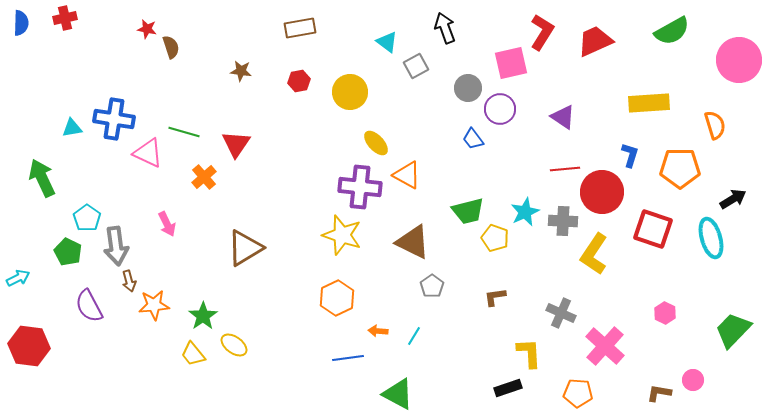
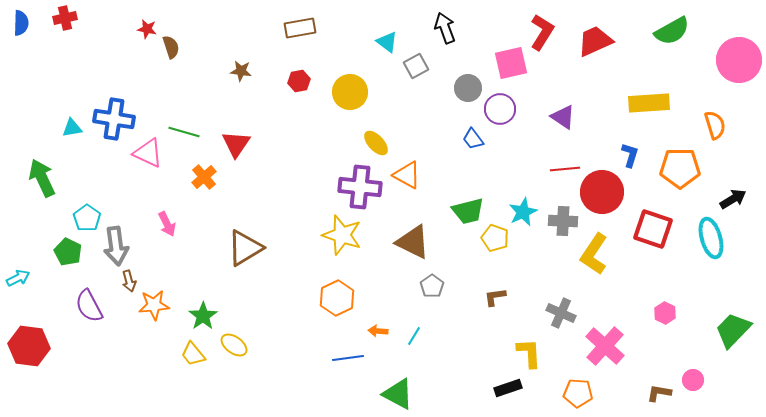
cyan star at (525, 212): moved 2 px left
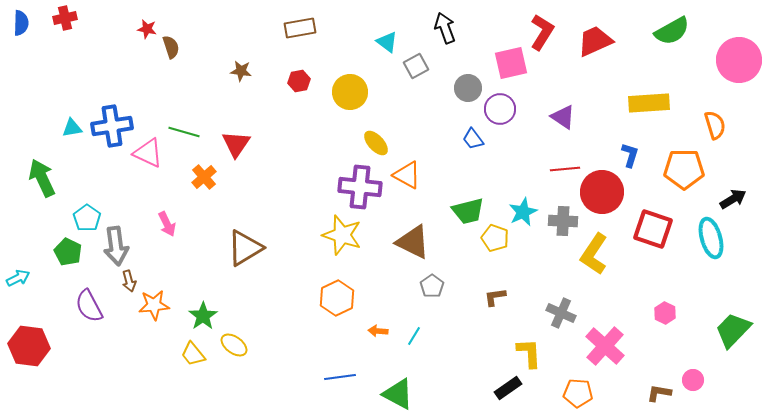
blue cross at (114, 119): moved 2 px left, 7 px down; rotated 18 degrees counterclockwise
orange pentagon at (680, 168): moved 4 px right, 1 px down
blue line at (348, 358): moved 8 px left, 19 px down
black rectangle at (508, 388): rotated 16 degrees counterclockwise
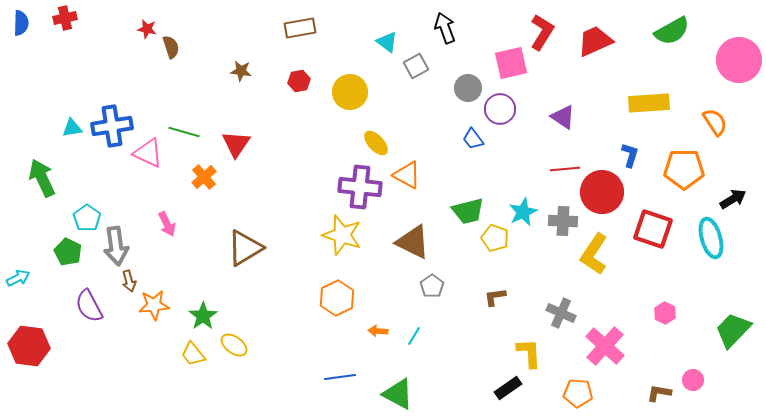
orange semicircle at (715, 125): moved 3 px up; rotated 16 degrees counterclockwise
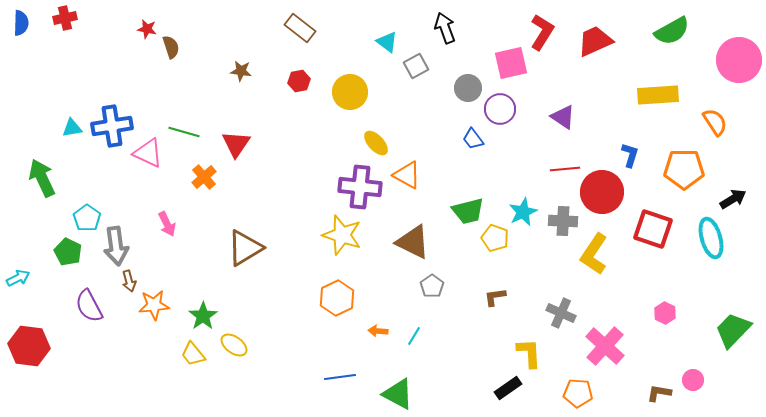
brown rectangle at (300, 28): rotated 48 degrees clockwise
yellow rectangle at (649, 103): moved 9 px right, 8 px up
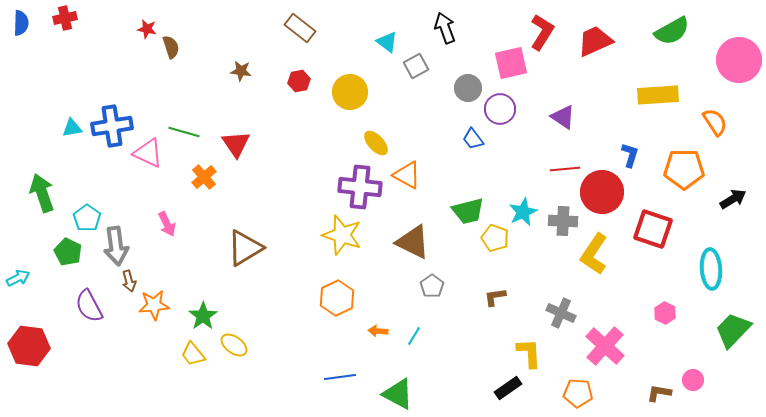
red triangle at (236, 144): rotated 8 degrees counterclockwise
green arrow at (42, 178): moved 15 px down; rotated 6 degrees clockwise
cyan ellipse at (711, 238): moved 31 px down; rotated 12 degrees clockwise
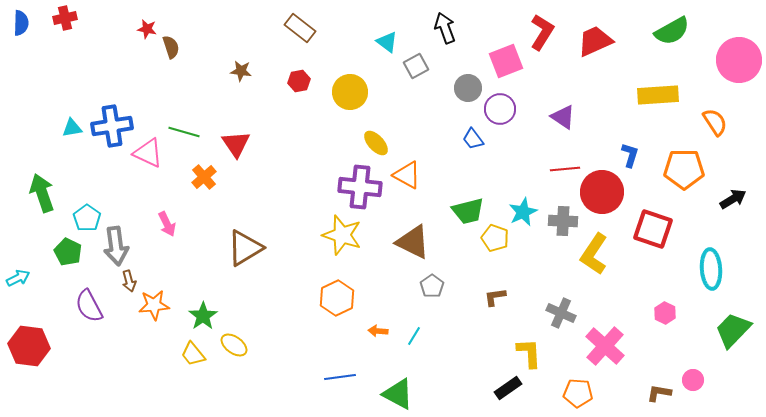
pink square at (511, 63): moved 5 px left, 2 px up; rotated 8 degrees counterclockwise
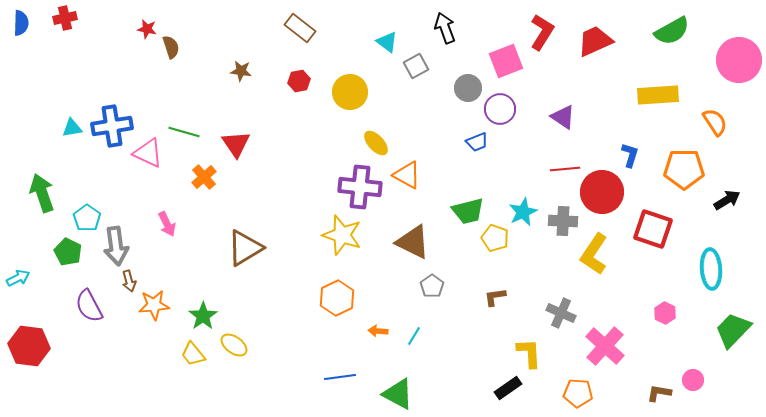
blue trapezoid at (473, 139): moved 4 px right, 3 px down; rotated 75 degrees counterclockwise
black arrow at (733, 199): moved 6 px left, 1 px down
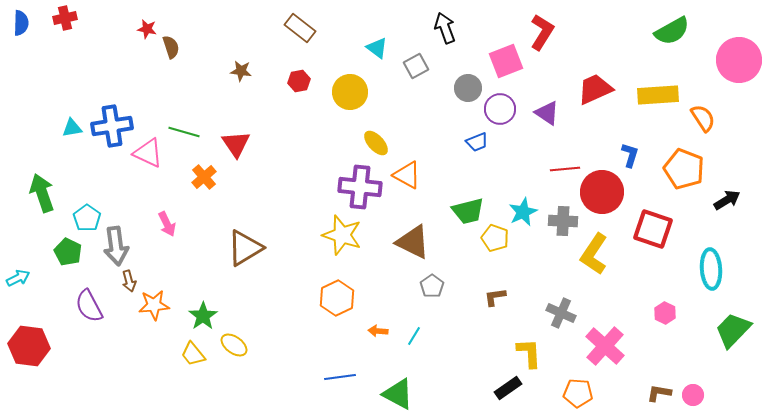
red trapezoid at (595, 41): moved 48 px down
cyan triangle at (387, 42): moved 10 px left, 6 px down
purple triangle at (563, 117): moved 16 px left, 4 px up
orange semicircle at (715, 122): moved 12 px left, 4 px up
orange pentagon at (684, 169): rotated 21 degrees clockwise
pink circle at (693, 380): moved 15 px down
